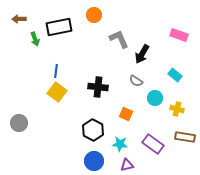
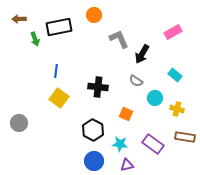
pink rectangle: moved 6 px left, 3 px up; rotated 48 degrees counterclockwise
yellow square: moved 2 px right, 6 px down
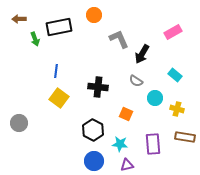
purple rectangle: rotated 50 degrees clockwise
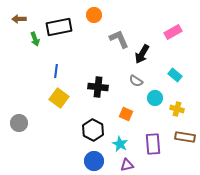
cyan star: rotated 21 degrees clockwise
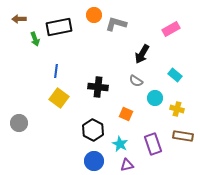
pink rectangle: moved 2 px left, 3 px up
gray L-shape: moved 3 px left, 15 px up; rotated 50 degrees counterclockwise
brown rectangle: moved 2 px left, 1 px up
purple rectangle: rotated 15 degrees counterclockwise
